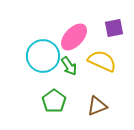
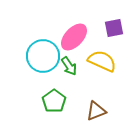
brown triangle: moved 1 px left, 5 px down
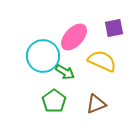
green arrow: moved 4 px left, 6 px down; rotated 24 degrees counterclockwise
brown triangle: moved 7 px up
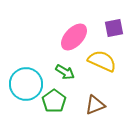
cyan circle: moved 17 px left, 28 px down
brown triangle: moved 1 px left, 1 px down
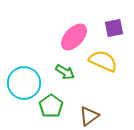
yellow semicircle: moved 1 px right
cyan circle: moved 2 px left, 1 px up
green pentagon: moved 3 px left, 5 px down
brown triangle: moved 6 px left, 11 px down; rotated 15 degrees counterclockwise
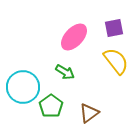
yellow semicircle: moved 13 px right; rotated 28 degrees clockwise
cyan circle: moved 1 px left, 4 px down
brown triangle: moved 3 px up
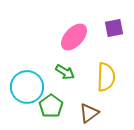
yellow semicircle: moved 10 px left, 16 px down; rotated 40 degrees clockwise
cyan circle: moved 4 px right
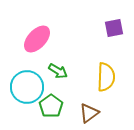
pink ellipse: moved 37 px left, 2 px down
green arrow: moved 7 px left, 1 px up
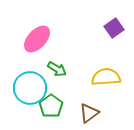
purple square: rotated 24 degrees counterclockwise
green arrow: moved 1 px left, 2 px up
yellow semicircle: rotated 96 degrees counterclockwise
cyan circle: moved 3 px right, 1 px down
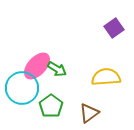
pink ellipse: moved 27 px down
cyan circle: moved 8 px left
